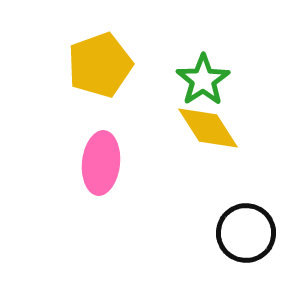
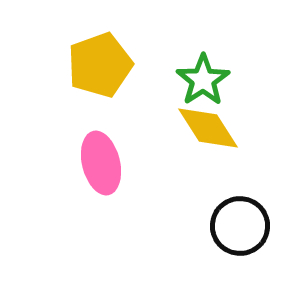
pink ellipse: rotated 20 degrees counterclockwise
black circle: moved 6 px left, 7 px up
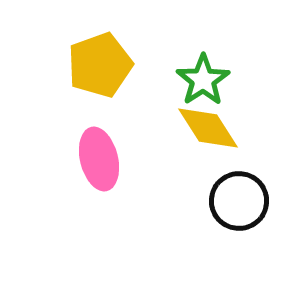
pink ellipse: moved 2 px left, 4 px up
black circle: moved 1 px left, 25 px up
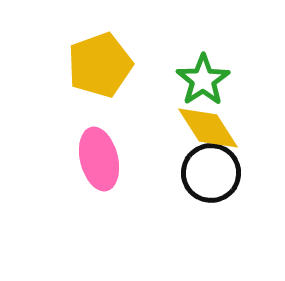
black circle: moved 28 px left, 28 px up
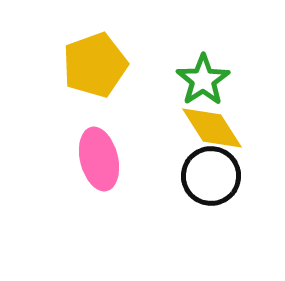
yellow pentagon: moved 5 px left
yellow diamond: moved 4 px right
black circle: moved 3 px down
